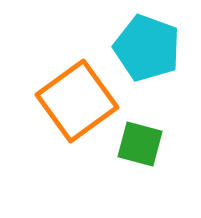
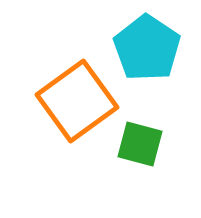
cyan pentagon: rotated 14 degrees clockwise
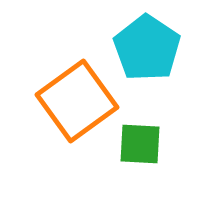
green square: rotated 12 degrees counterclockwise
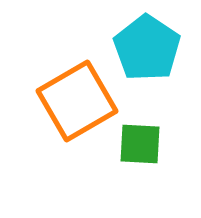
orange square: rotated 6 degrees clockwise
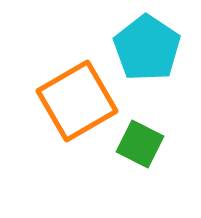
green square: rotated 24 degrees clockwise
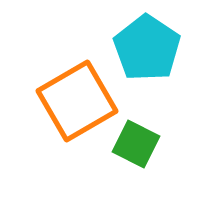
green square: moved 4 px left
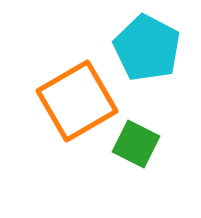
cyan pentagon: rotated 6 degrees counterclockwise
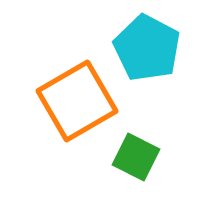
green square: moved 13 px down
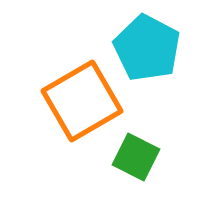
orange square: moved 5 px right
